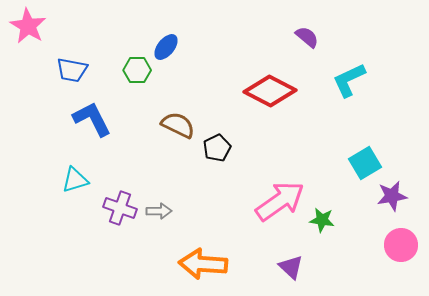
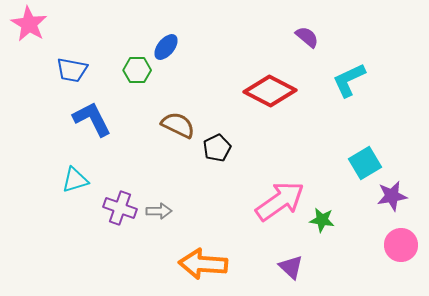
pink star: moved 1 px right, 2 px up
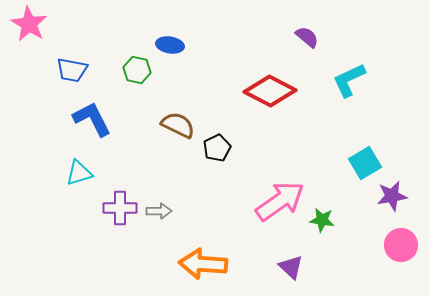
blue ellipse: moved 4 px right, 2 px up; rotated 60 degrees clockwise
green hexagon: rotated 12 degrees clockwise
cyan triangle: moved 4 px right, 7 px up
purple cross: rotated 20 degrees counterclockwise
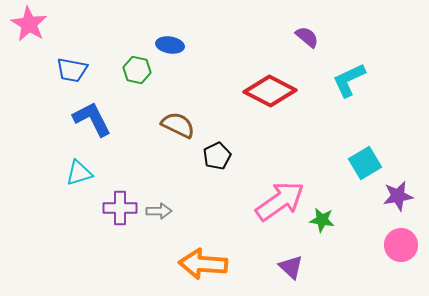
black pentagon: moved 8 px down
purple star: moved 6 px right
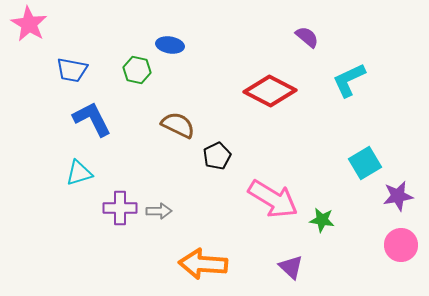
pink arrow: moved 7 px left, 2 px up; rotated 66 degrees clockwise
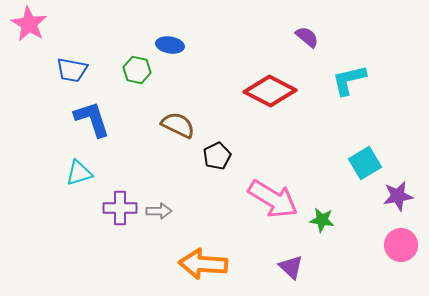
cyan L-shape: rotated 12 degrees clockwise
blue L-shape: rotated 9 degrees clockwise
